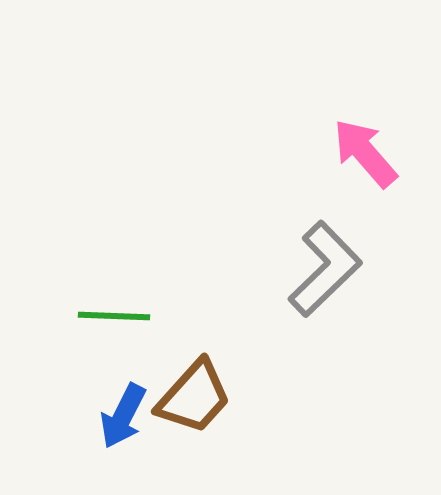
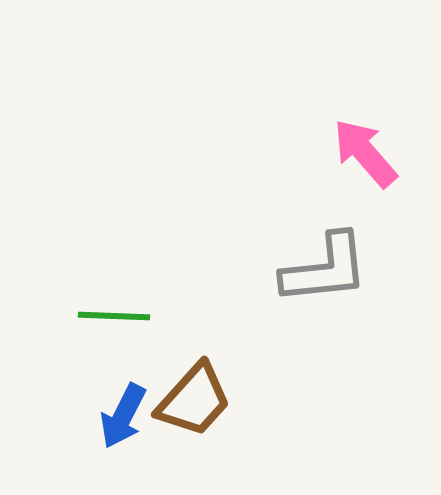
gray L-shape: rotated 38 degrees clockwise
brown trapezoid: moved 3 px down
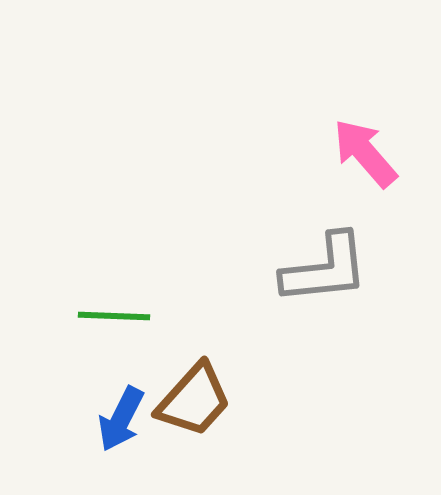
blue arrow: moved 2 px left, 3 px down
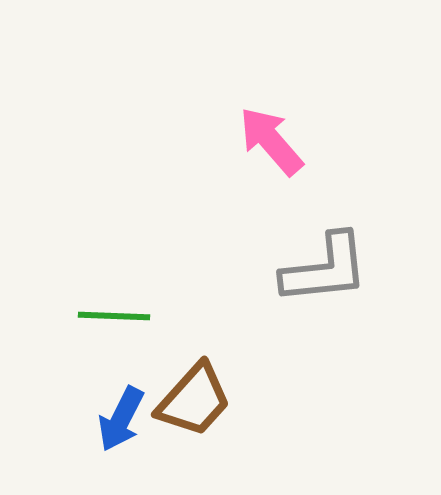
pink arrow: moved 94 px left, 12 px up
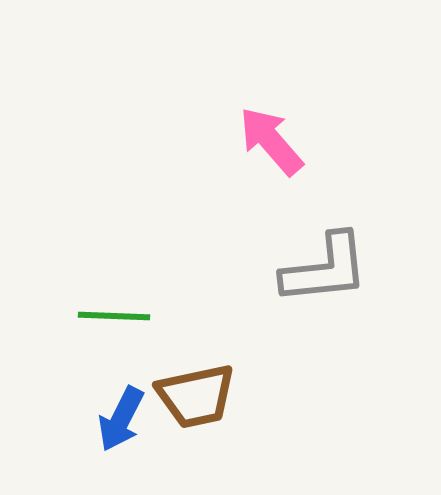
brown trapezoid: moved 2 px right, 4 px up; rotated 36 degrees clockwise
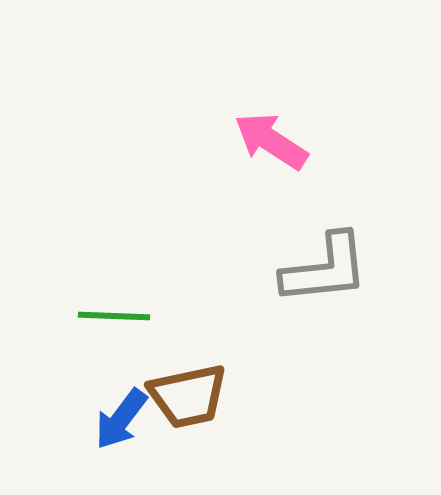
pink arrow: rotated 16 degrees counterclockwise
brown trapezoid: moved 8 px left
blue arrow: rotated 10 degrees clockwise
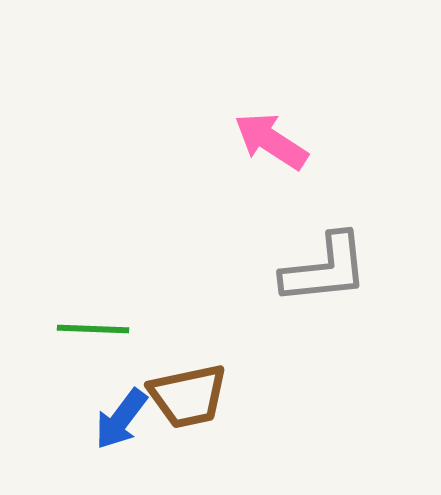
green line: moved 21 px left, 13 px down
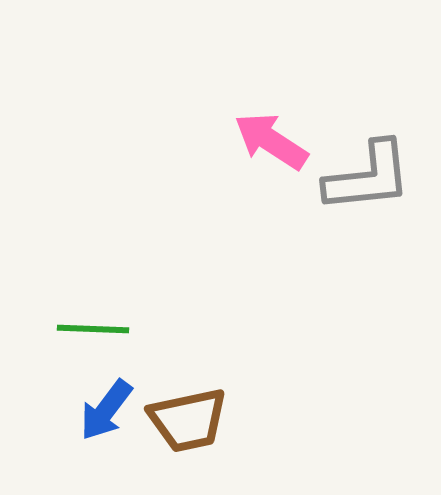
gray L-shape: moved 43 px right, 92 px up
brown trapezoid: moved 24 px down
blue arrow: moved 15 px left, 9 px up
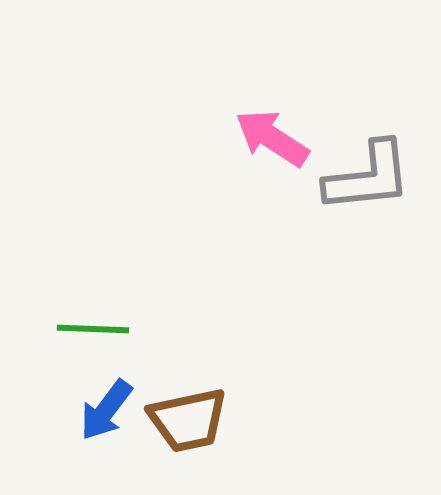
pink arrow: moved 1 px right, 3 px up
